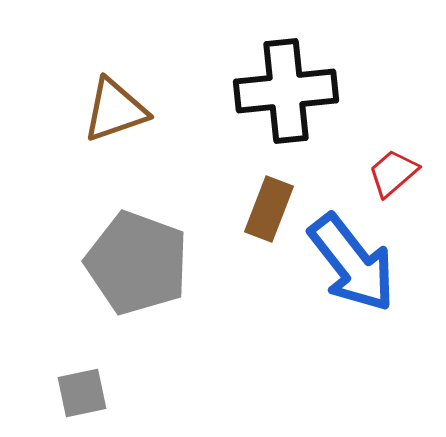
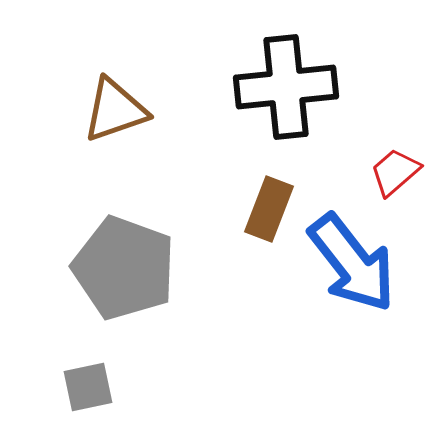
black cross: moved 4 px up
red trapezoid: moved 2 px right, 1 px up
gray pentagon: moved 13 px left, 5 px down
gray square: moved 6 px right, 6 px up
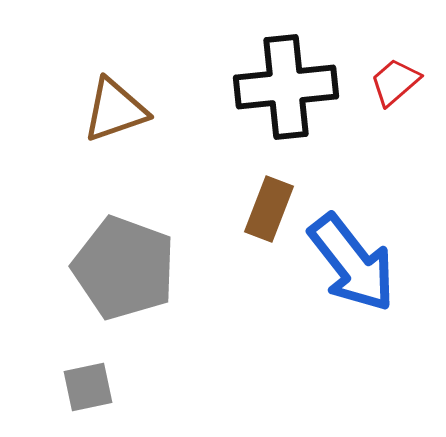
red trapezoid: moved 90 px up
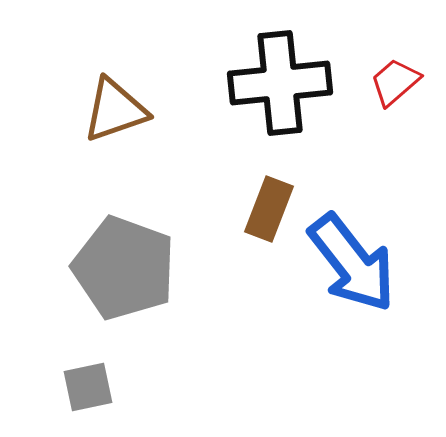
black cross: moved 6 px left, 4 px up
